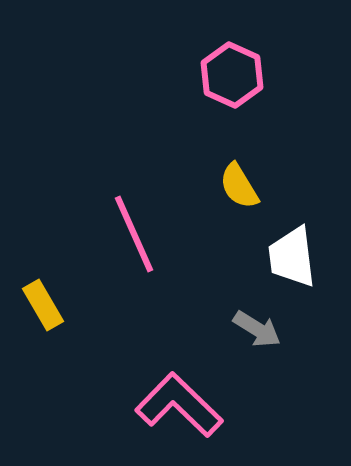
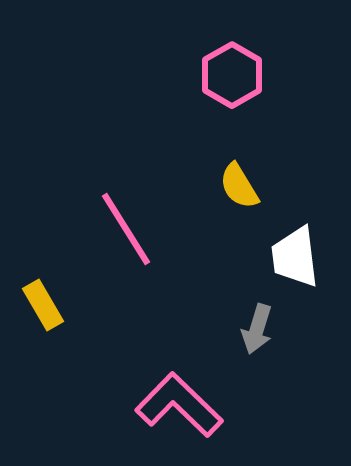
pink hexagon: rotated 6 degrees clockwise
pink line: moved 8 px left, 5 px up; rotated 8 degrees counterclockwise
white trapezoid: moved 3 px right
gray arrow: rotated 75 degrees clockwise
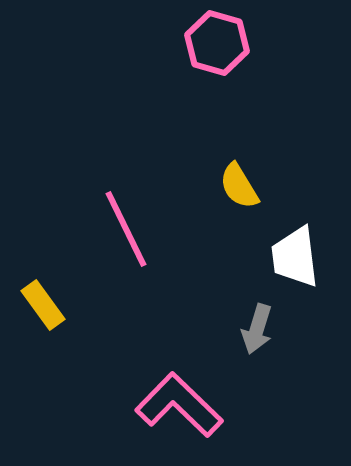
pink hexagon: moved 15 px left, 32 px up; rotated 14 degrees counterclockwise
pink line: rotated 6 degrees clockwise
yellow rectangle: rotated 6 degrees counterclockwise
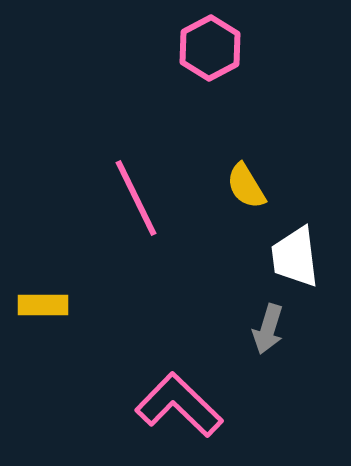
pink hexagon: moved 7 px left, 5 px down; rotated 16 degrees clockwise
yellow semicircle: moved 7 px right
pink line: moved 10 px right, 31 px up
yellow rectangle: rotated 54 degrees counterclockwise
gray arrow: moved 11 px right
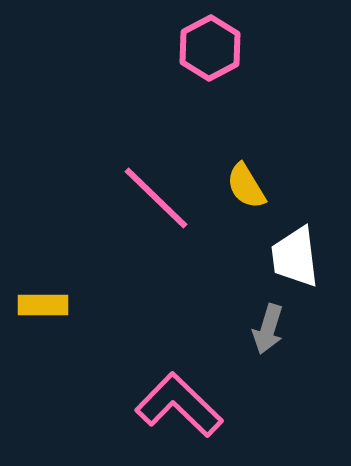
pink line: moved 20 px right; rotated 20 degrees counterclockwise
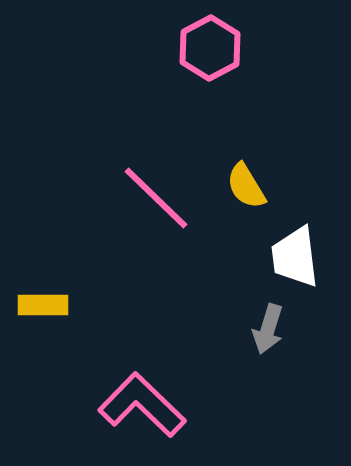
pink L-shape: moved 37 px left
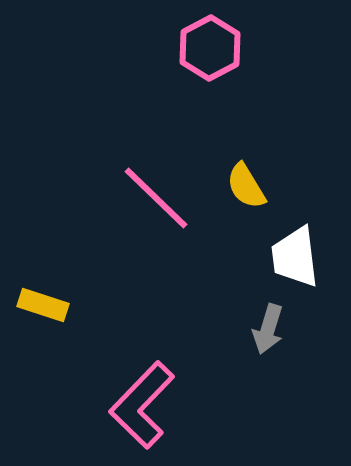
yellow rectangle: rotated 18 degrees clockwise
pink L-shape: rotated 90 degrees counterclockwise
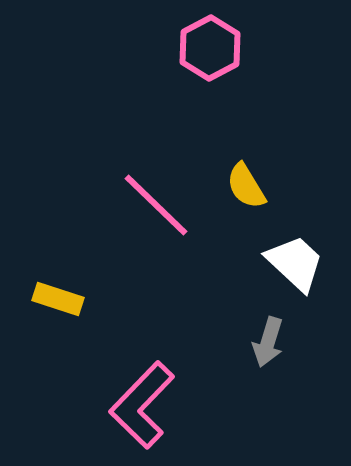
pink line: moved 7 px down
white trapezoid: moved 6 px down; rotated 140 degrees clockwise
yellow rectangle: moved 15 px right, 6 px up
gray arrow: moved 13 px down
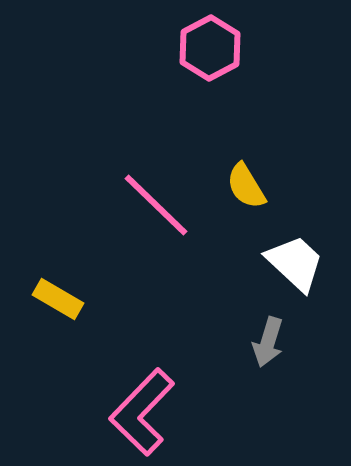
yellow rectangle: rotated 12 degrees clockwise
pink L-shape: moved 7 px down
